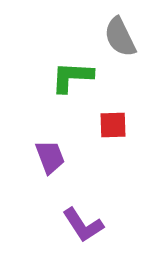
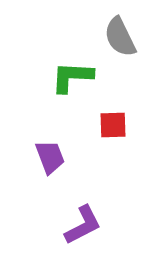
purple L-shape: rotated 84 degrees counterclockwise
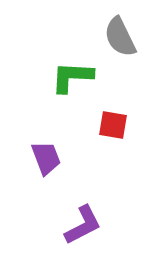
red square: rotated 12 degrees clockwise
purple trapezoid: moved 4 px left, 1 px down
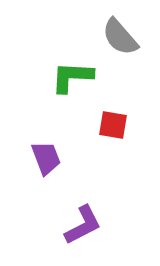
gray semicircle: rotated 15 degrees counterclockwise
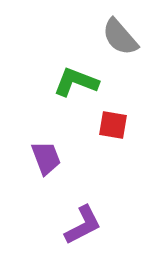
green L-shape: moved 4 px right, 5 px down; rotated 18 degrees clockwise
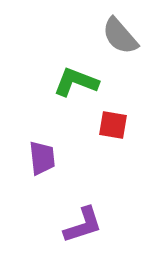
gray semicircle: moved 1 px up
purple trapezoid: moved 4 px left; rotated 15 degrees clockwise
purple L-shape: rotated 9 degrees clockwise
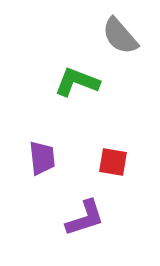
green L-shape: moved 1 px right
red square: moved 37 px down
purple L-shape: moved 2 px right, 7 px up
